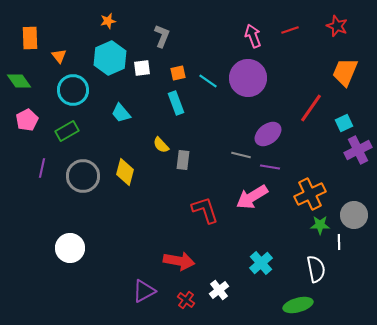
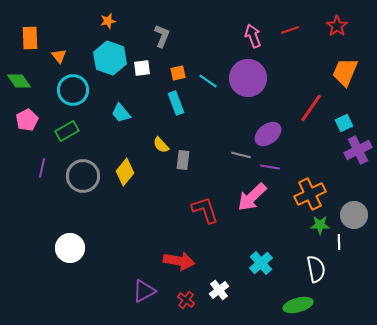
red star at (337, 26): rotated 15 degrees clockwise
cyan hexagon at (110, 58): rotated 16 degrees counterclockwise
yellow diamond at (125, 172): rotated 24 degrees clockwise
pink arrow at (252, 197): rotated 12 degrees counterclockwise
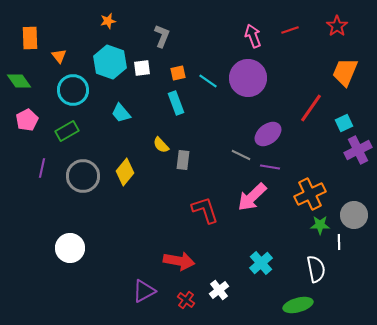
cyan hexagon at (110, 58): moved 4 px down
gray line at (241, 155): rotated 12 degrees clockwise
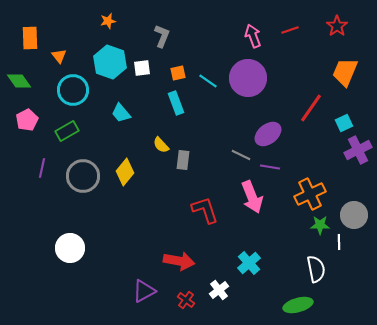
pink arrow at (252, 197): rotated 68 degrees counterclockwise
cyan cross at (261, 263): moved 12 px left
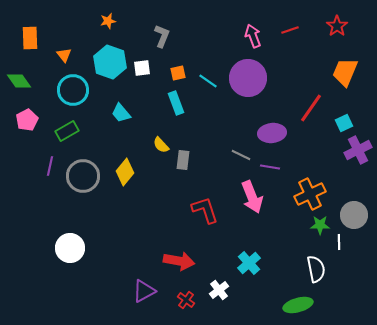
orange triangle at (59, 56): moved 5 px right, 1 px up
purple ellipse at (268, 134): moved 4 px right, 1 px up; rotated 32 degrees clockwise
purple line at (42, 168): moved 8 px right, 2 px up
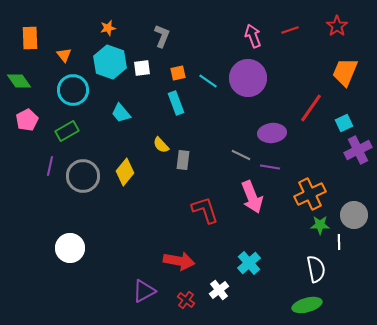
orange star at (108, 21): moved 7 px down
green ellipse at (298, 305): moved 9 px right
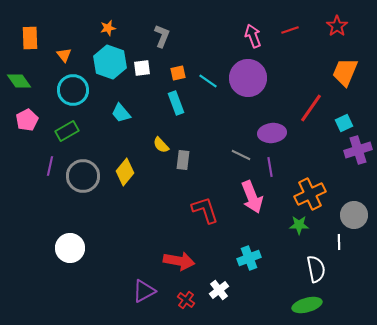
purple cross at (358, 150): rotated 8 degrees clockwise
purple line at (270, 167): rotated 72 degrees clockwise
green star at (320, 225): moved 21 px left
cyan cross at (249, 263): moved 5 px up; rotated 20 degrees clockwise
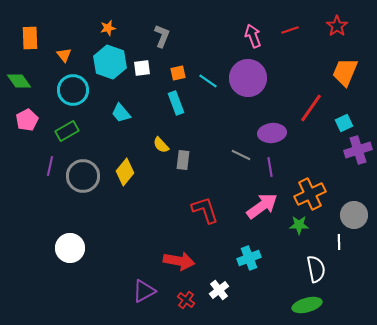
pink arrow at (252, 197): moved 10 px right, 9 px down; rotated 104 degrees counterclockwise
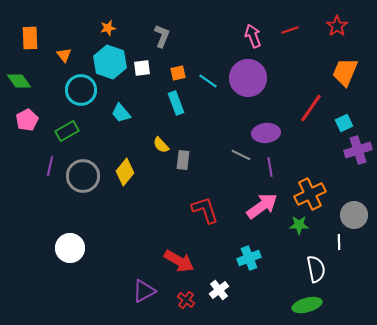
cyan circle at (73, 90): moved 8 px right
purple ellipse at (272, 133): moved 6 px left
red arrow at (179, 261): rotated 20 degrees clockwise
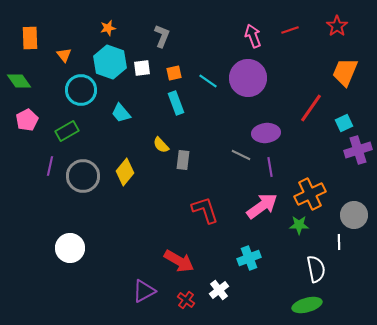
orange square at (178, 73): moved 4 px left
